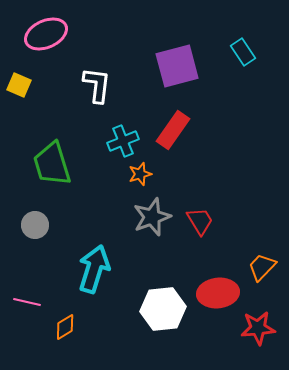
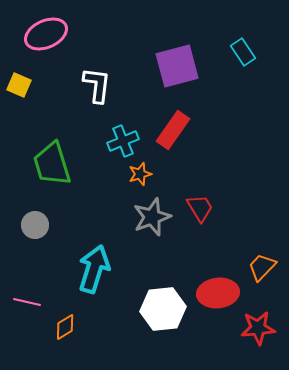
red trapezoid: moved 13 px up
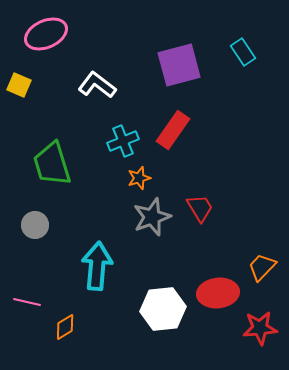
purple square: moved 2 px right, 1 px up
white L-shape: rotated 60 degrees counterclockwise
orange star: moved 1 px left, 4 px down
cyan arrow: moved 3 px right, 3 px up; rotated 12 degrees counterclockwise
red star: moved 2 px right
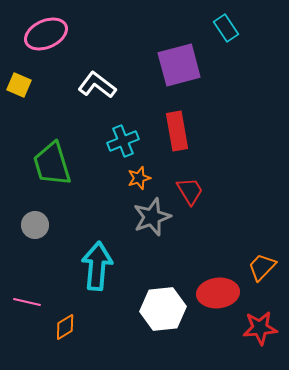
cyan rectangle: moved 17 px left, 24 px up
red rectangle: moved 4 px right, 1 px down; rotated 45 degrees counterclockwise
red trapezoid: moved 10 px left, 17 px up
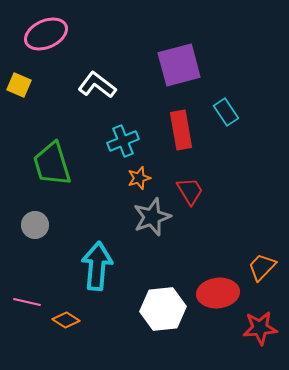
cyan rectangle: moved 84 px down
red rectangle: moved 4 px right, 1 px up
orange diamond: moved 1 px right, 7 px up; rotated 64 degrees clockwise
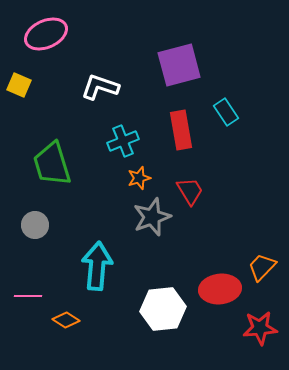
white L-shape: moved 3 px right, 2 px down; rotated 18 degrees counterclockwise
red ellipse: moved 2 px right, 4 px up
pink line: moved 1 px right, 6 px up; rotated 12 degrees counterclockwise
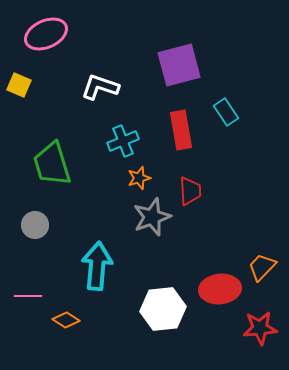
red trapezoid: rotated 28 degrees clockwise
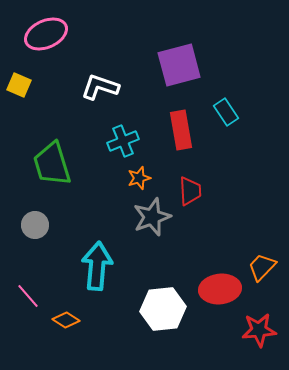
pink line: rotated 48 degrees clockwise
red star: moved 1 px left, 2 px down
